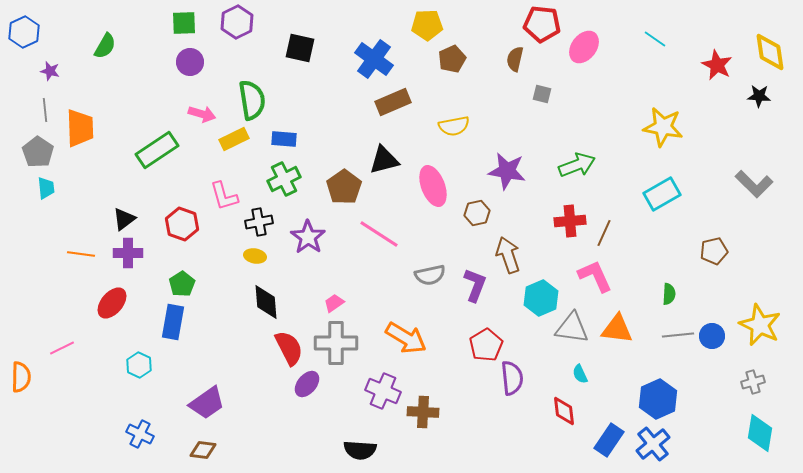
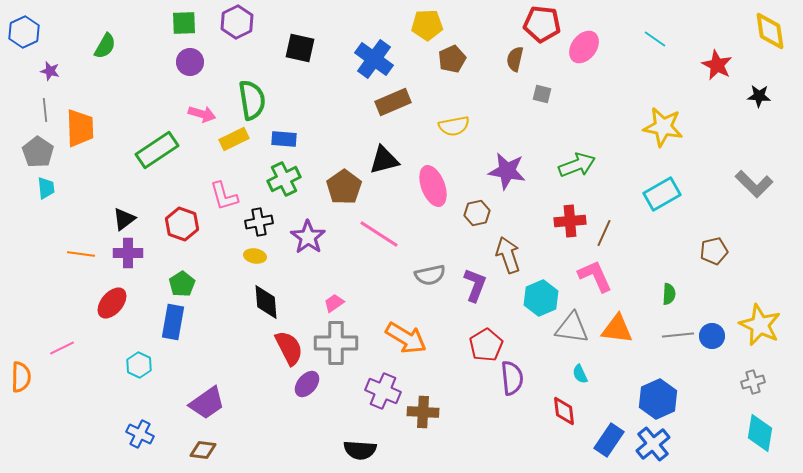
yellow diamond at (770, 52): moved 21 px up
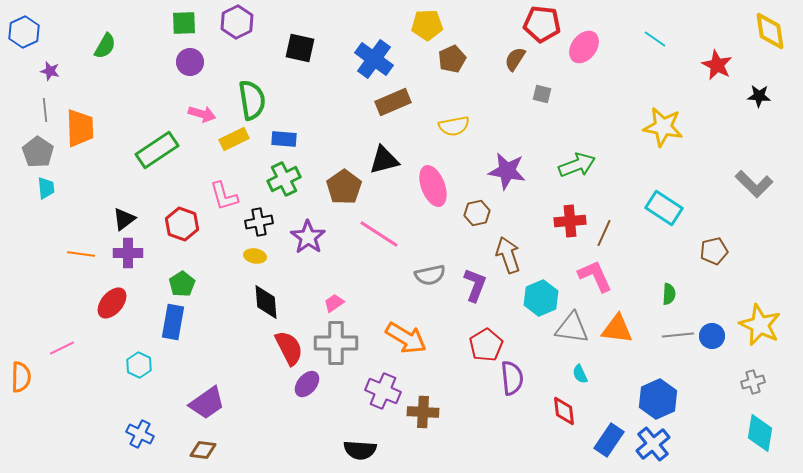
brown semicircle at (515, 59): rotated 20 degrees clockwise
cyan rectangle at (662, 194): moved 2 px right, 14 px down; rotated 63 degrees clockwise
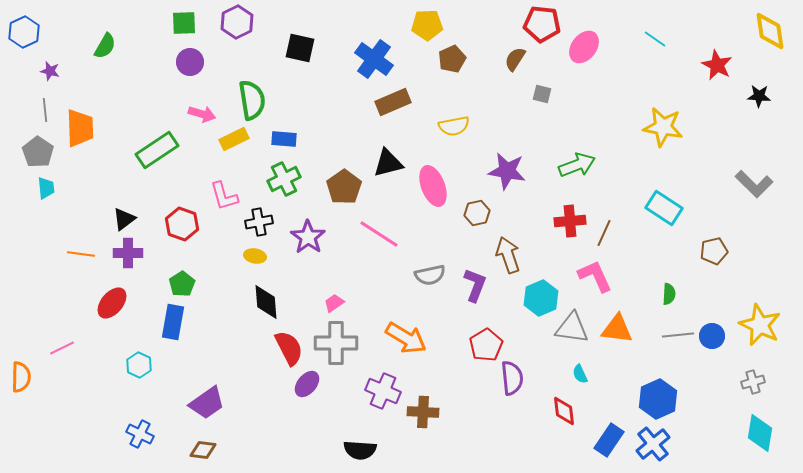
black triangle at (384, 160): moved 4 px right, 3 px down
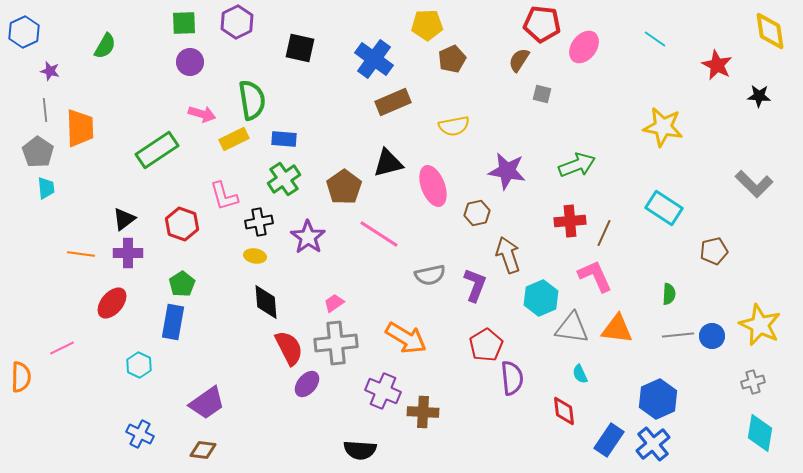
brown semicircle at (515, 59): moved 4 px right, 1 px down
green cross at (284, 179): rotated 8 degrees counterclockwise
gray cross at (336, 343): rotated 6 degrees counterclockwise
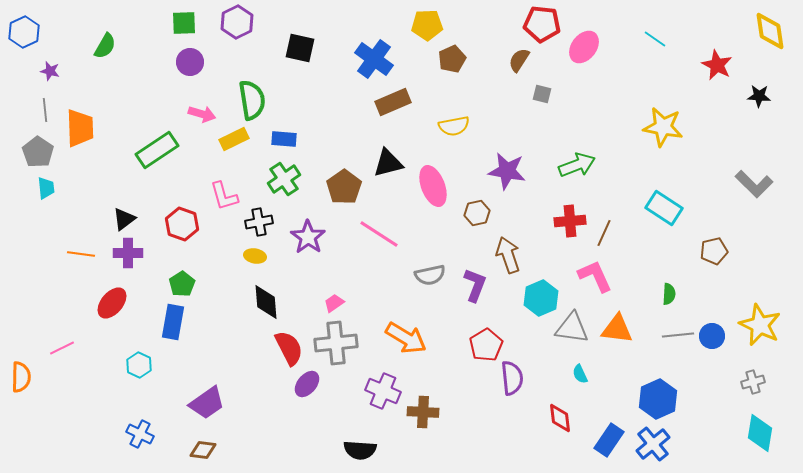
red diamond at (564, 411): moved 4 px left, 7 px down
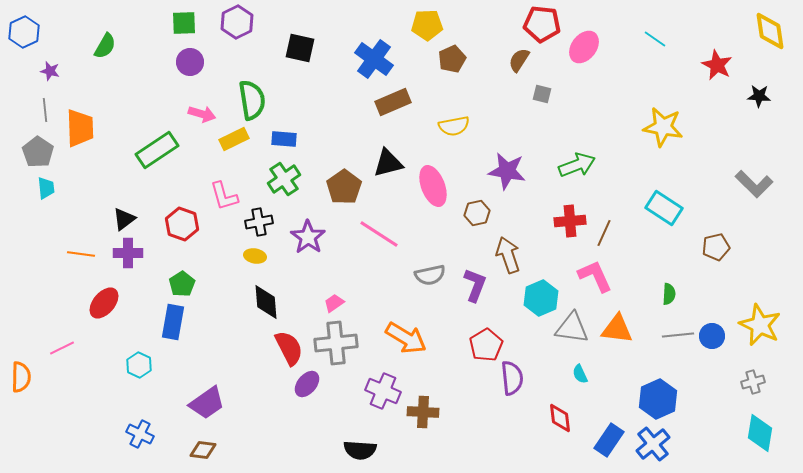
brown pentagon at (714, 251): moved 2 px right, 4 px up
red ellipse at (112, 303): moved 8 px left
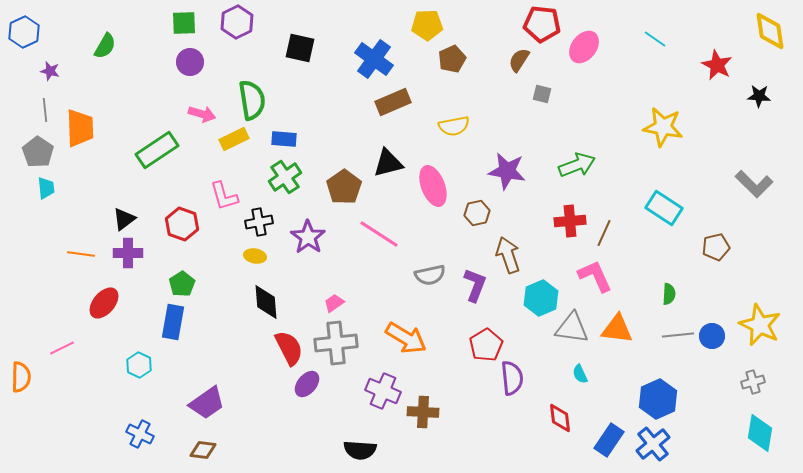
green cross at (284, 179): moved 1 px right, 2 px up
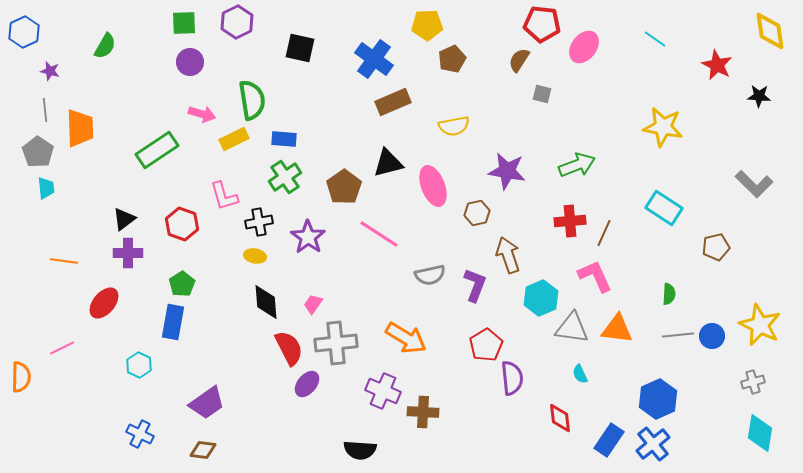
orange line at (81, 254): moved 17 px left, 7 px down
pink trapezoid at (334, 303): moved 21 px left, 1 px down; rotated 20 degrees counterclockwise
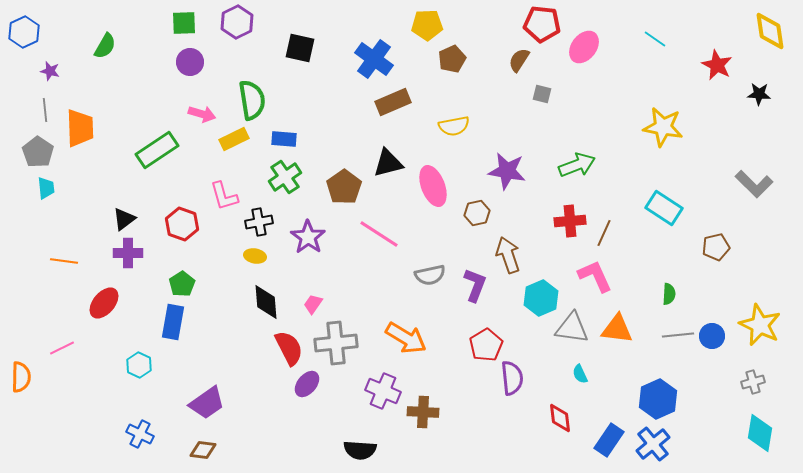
black star at (759, 96): moved 2 px up
